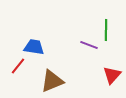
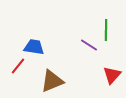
purple line: rotated 12 degrees clockwise
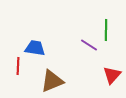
blue trapezoid: moved 1 px right, 1 px down
red line: rotated 36 degrees counterclockwise
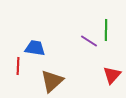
purple line: moved 4 px up
brown triangle: rotated 20 degrees counterclockwise
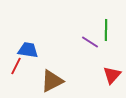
purple line: moved 1 px right, 1 px down
blue trapezoid: moved 7 px left, 2 px down
red line: moved 2 px left; rotated 24 degrees clockwise
brown triangle: rotated 15 degrees clockwise
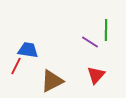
red triangle: moved 16 px left
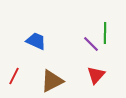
green line: moved 1 px left, 3 px down
purple line: moved 1 px right, 2 px down; rotated 12 degrees clockwise
blue trapezoid: moved 8 px right, 9 px up; rotated 15 degrees clockwise
red line: moved 2 px left, 10 px down
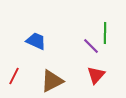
purple line: moved 2 px down
